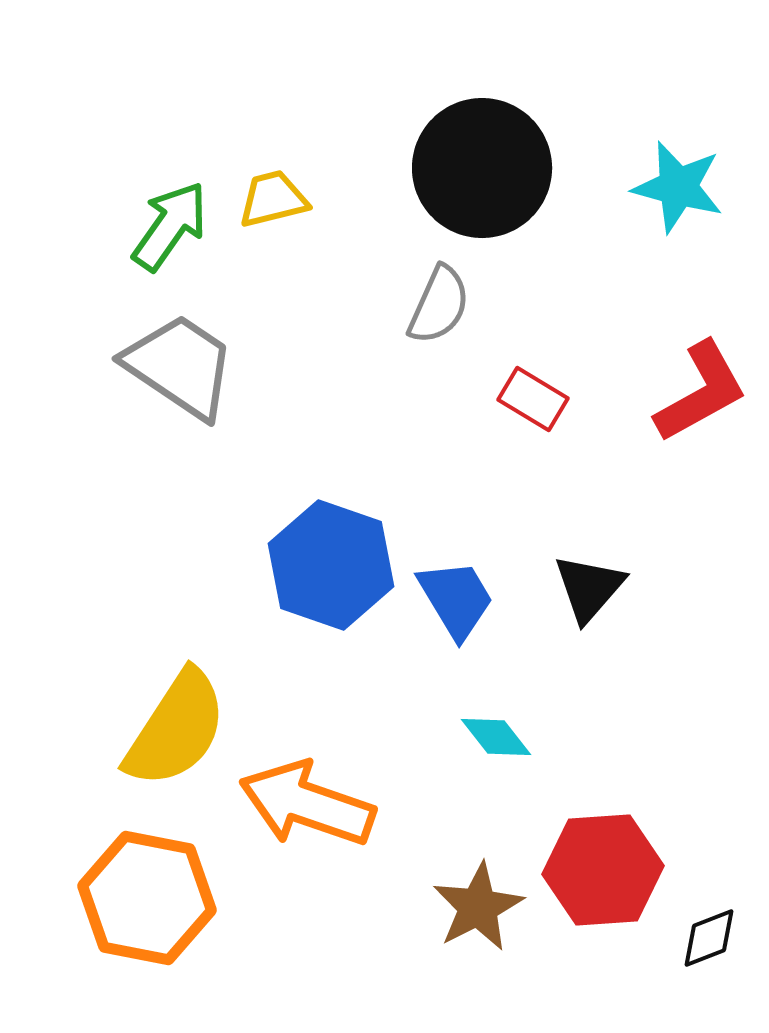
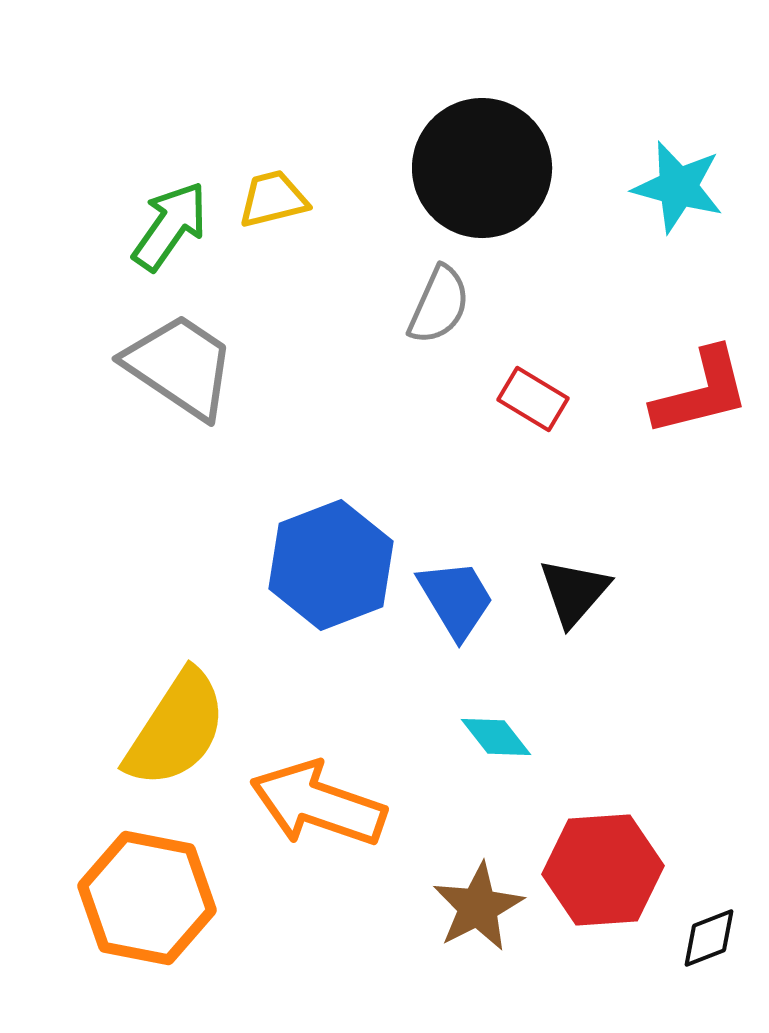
red L-shape: rotated 15 degrees clockwise
blue hexagon: rotated 20 degrees clockwise
black triangle: moved 15 px left, 4 px down
orange arrow: moved 11 px right
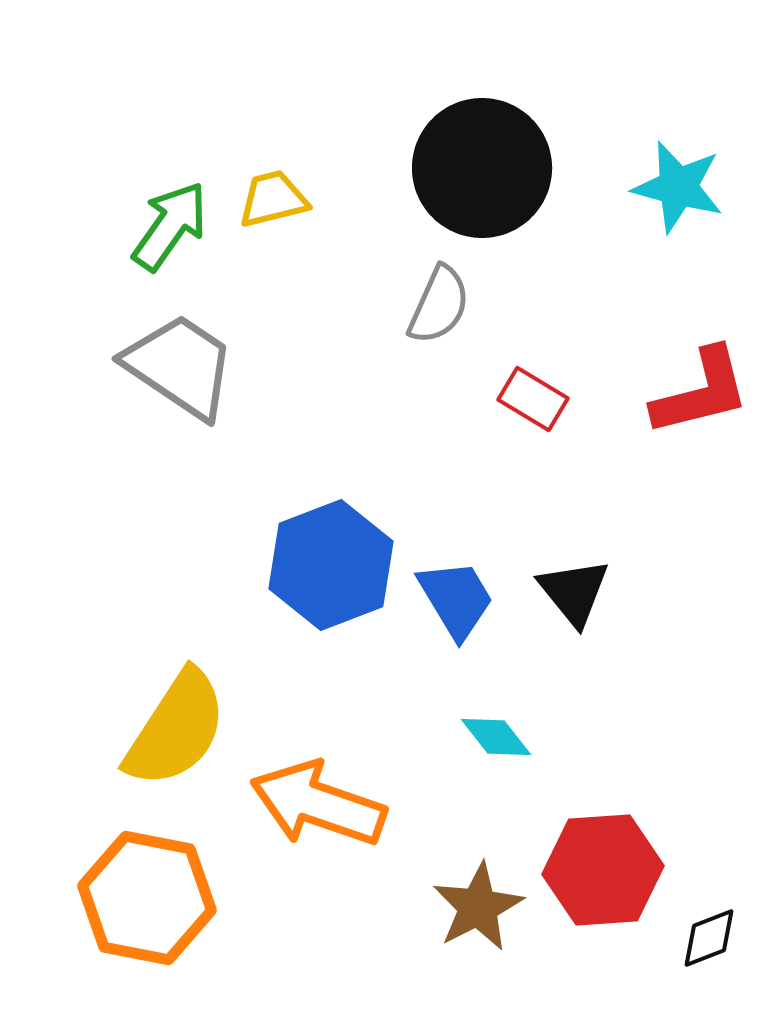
black triangle: rotated 20 degrees counterclockwise
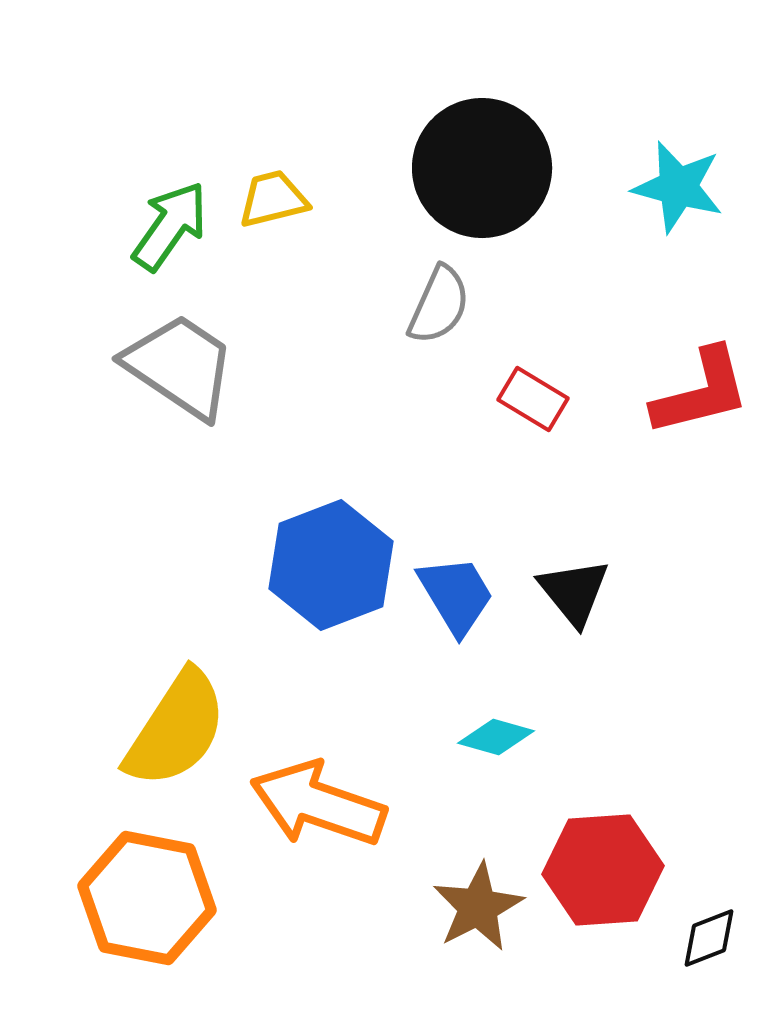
blue trapezoid: moved 4 px up
cyan diamond: rotated 36 degrees counterclockwise
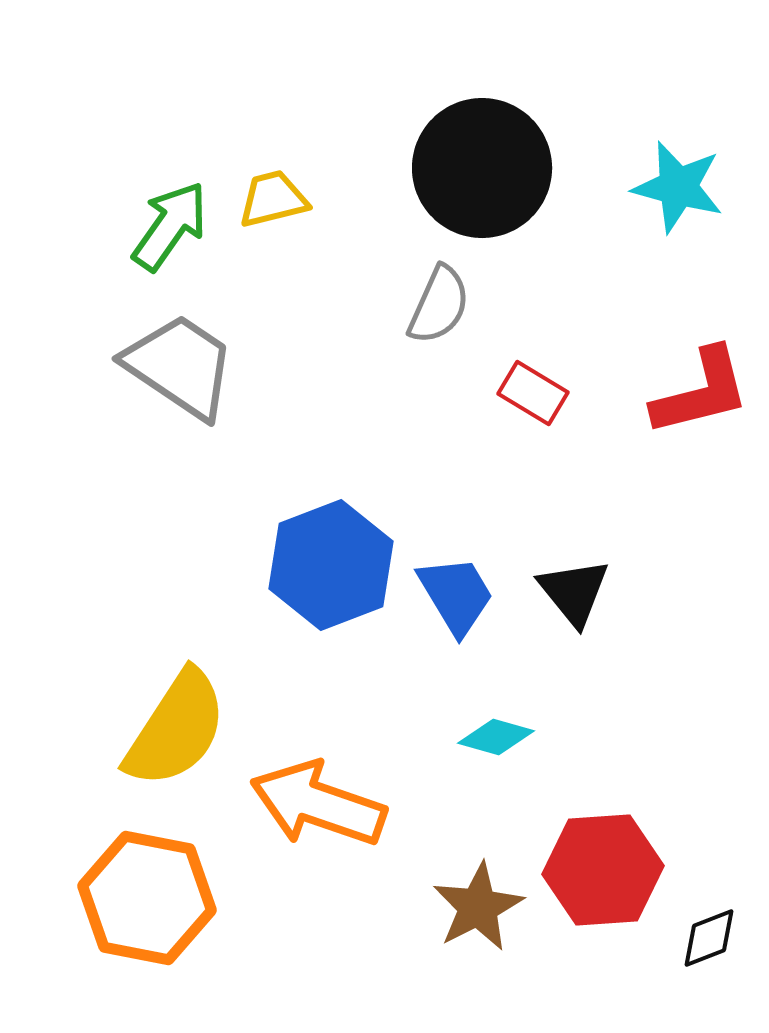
red rectangle: moved 6 px up
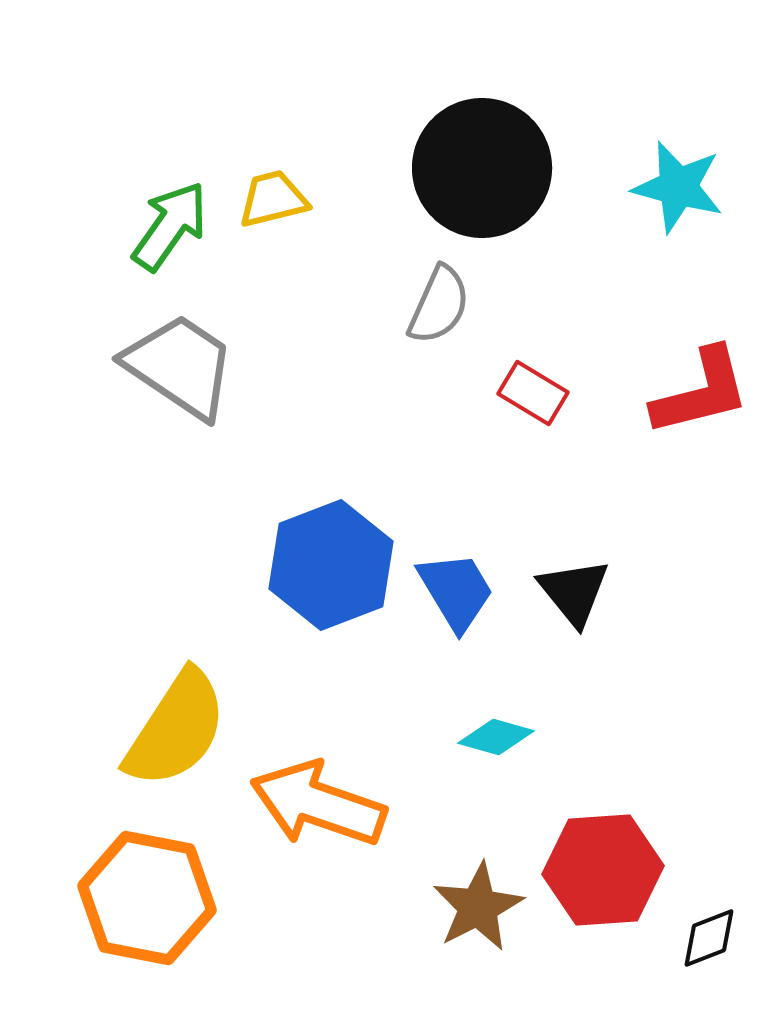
blue trapezoid: moved 4 px up
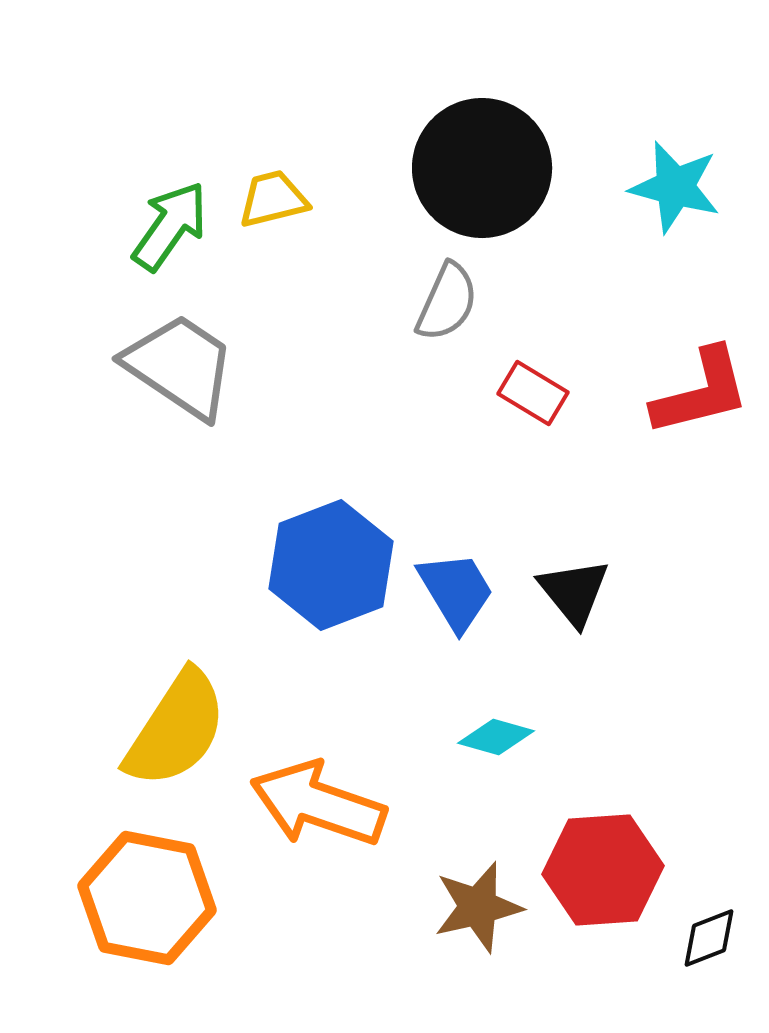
cyan star: moved 3 px left
gray semicircle: moved 8 px right, 3 px up
brown star: rotated 14 degrees clockwise
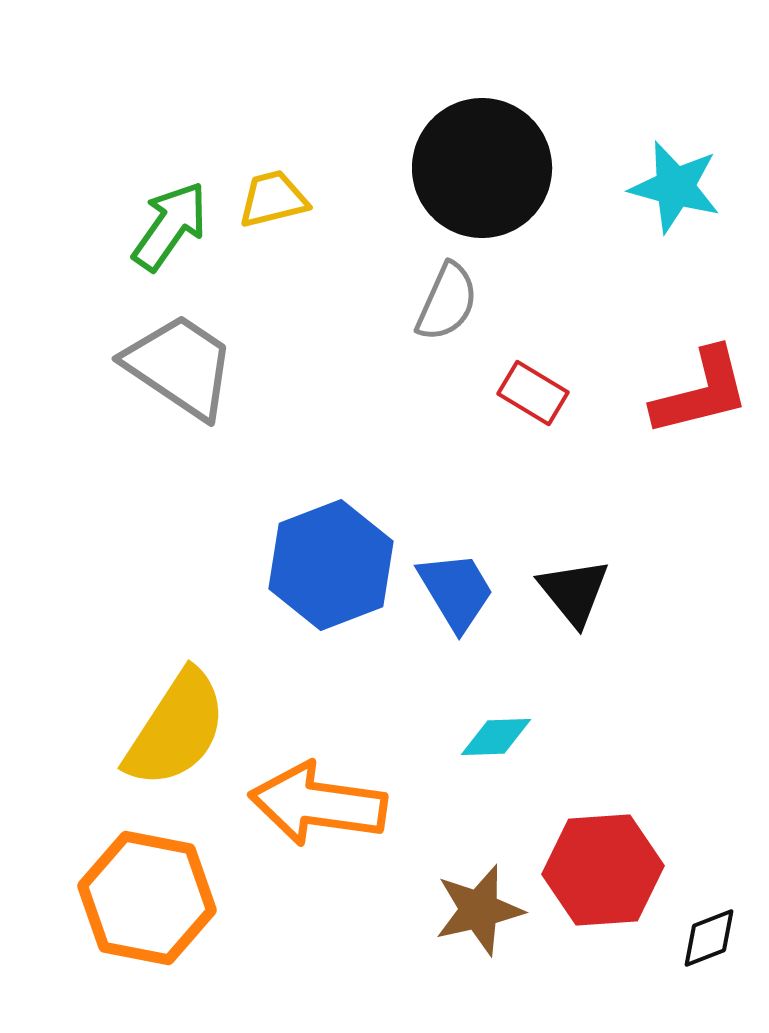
cyan diamond: rotated 18 degrees counterclockwise
orange arrow: rotated 11 degrees counterclockwise
brown star: moved 1 px right, 3 px down
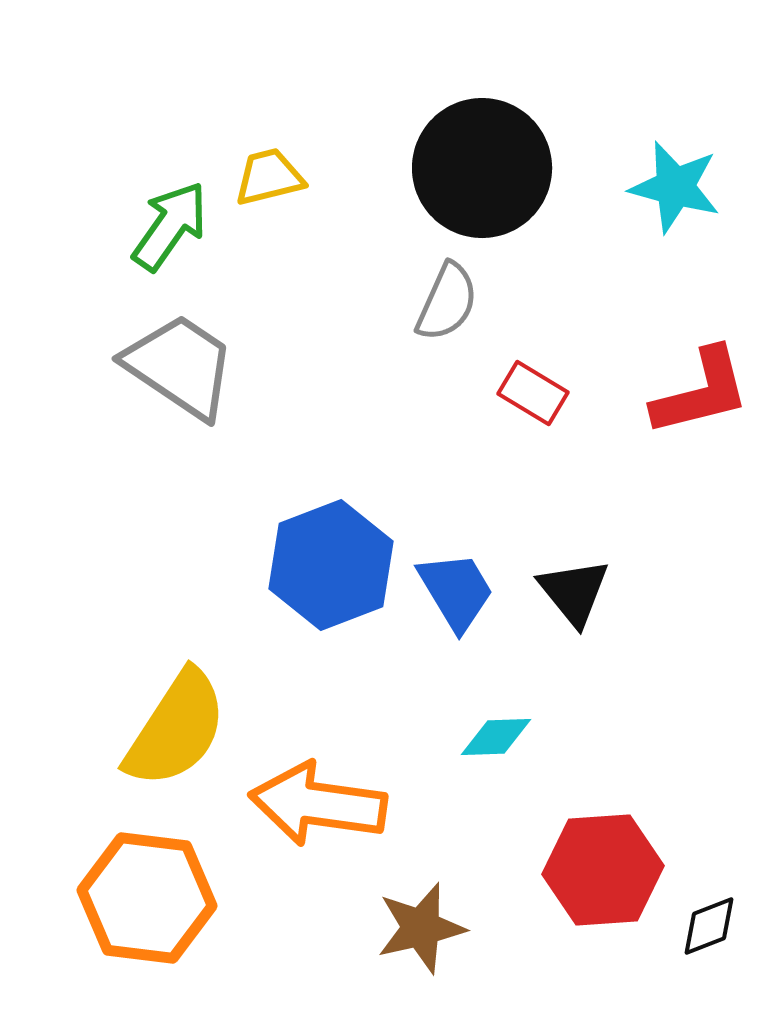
yellow trapezoid: moved 4 px left, 22 px up
orange hexagon: rotated 4 degrees counterclockwise
brown star: moved 58 px left, 18 px down
black diamond: moved 12 px up
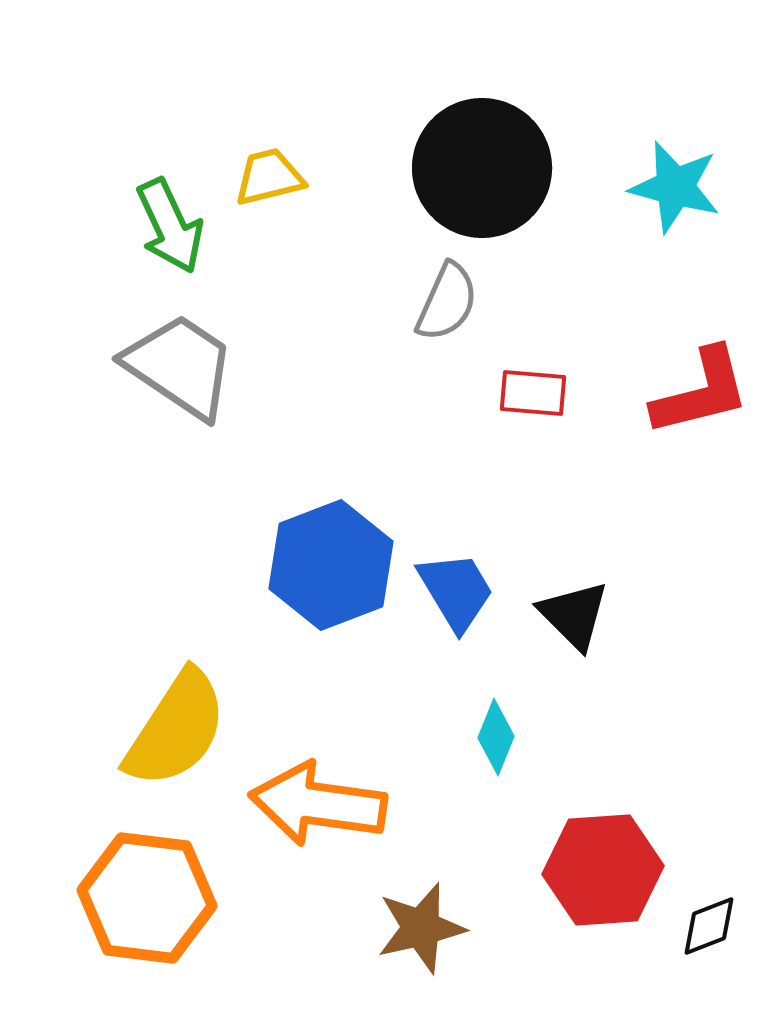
green arrow: rotated 120 degrees clockwise
red rectangle: rotated 26 degrees counterclockwise
black triangle: moved 23 px down; rotated 6 degrees counterclockwise
cyan diamond: rotated 66 degrees counterclockwise
